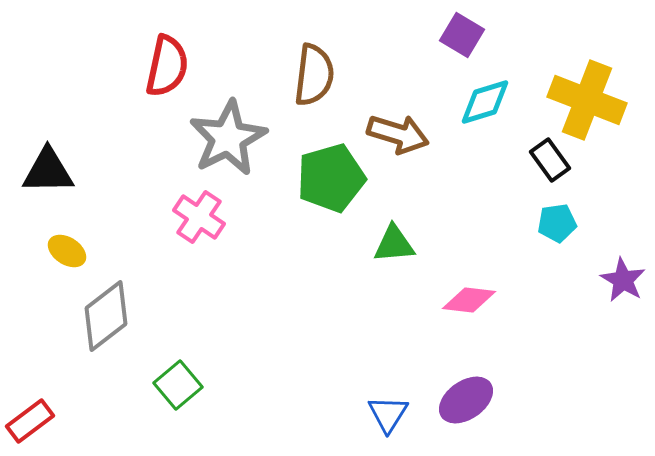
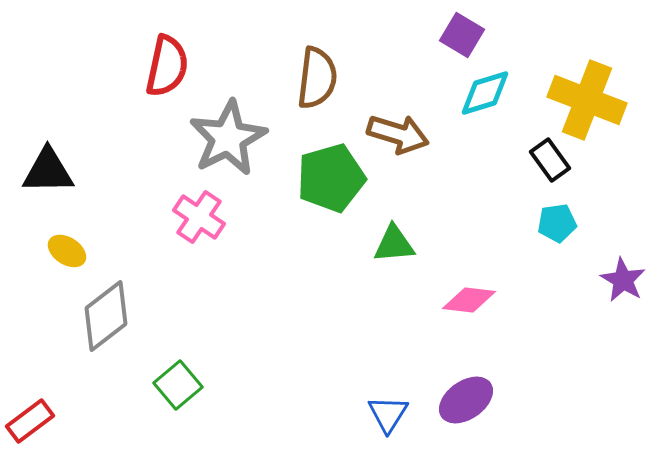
brown semicircle: moved 3 px right, 3 px down
cyan diamond: moved 9 px up
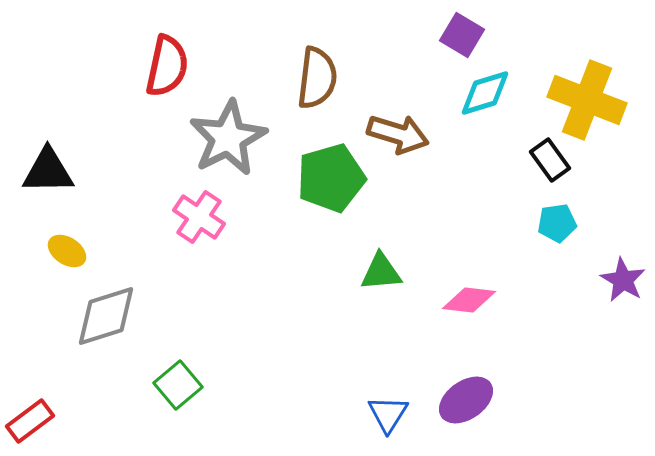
green triangle: moved 13 px left, 28 px down
gray diamond: rotated 20 degrees clockwise
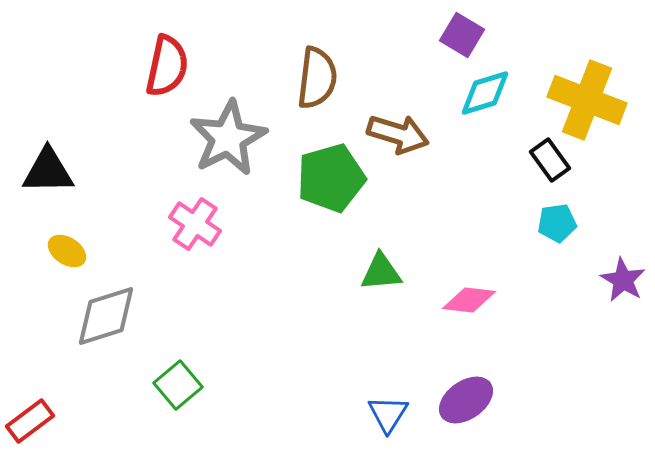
pink cross: moved 4 px left, 7 px down
